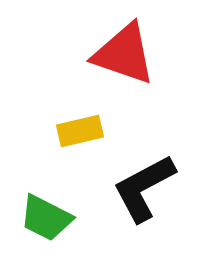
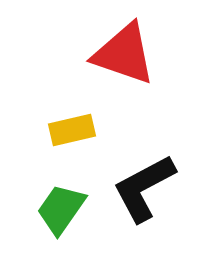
yellow rectangle: moved 8 px left, 1 px up
green trapezoid: moved 15 px right, 9 px up; rotated 98 degrees clockwise
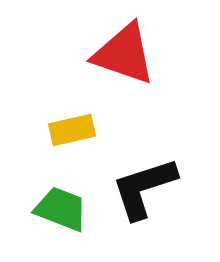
black L-shape: rotated 10 degrees clockwise
green trapezoid: rotated 76 degrees clockwise
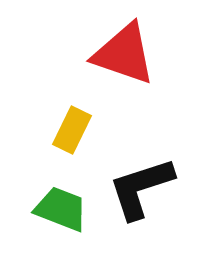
yellow rectangle: rotated 51 degrees counterclockwise
black L-shape: moved 3 px left
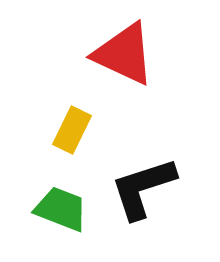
red triangle: rotated 6 degrees clockwise
black L-shape: moved 2 px right
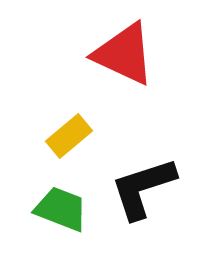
yellow rectangle: moved 3 px left, 6 px down; rotated 24 degrees clockwise
